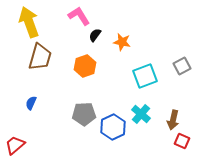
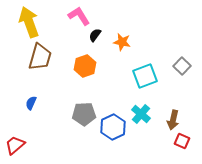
gray square: rotated 18 degrees counterclockwise
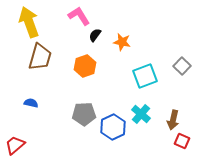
blue semicircle: rotated 80 degrees clockwise
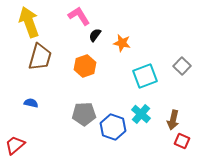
orange star: moved 1 px down
blue hexagon: rotated 15 degrees counterclockwise
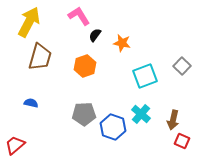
yellow arrow: rotated 48 degrees clockwise
